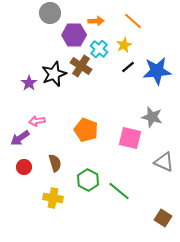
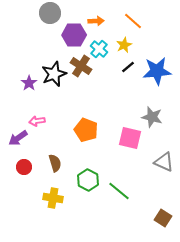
purple arrow: moved 2 px left
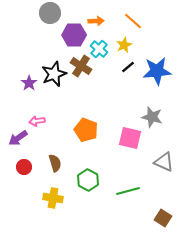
green line: moved 9 px right; rotated 55 degrees counterclockwise
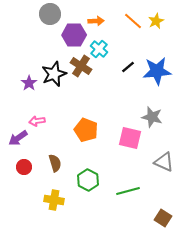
gray circle: moved 1 px down
yellow star: moved 32 px right, 24 px up
yellow cross: moved 1 px right, 2 px down
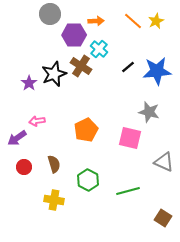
gray star: moved 3 px left, 5 px up
orange pentagon: rotated 25 degrees clockwise
purple arrow: moved 1 px left
brown semicircle: moved 1 px left, 1 px down
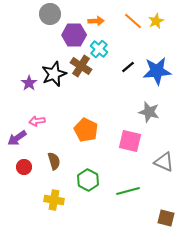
orange pentagon: rotated 20 degrees counterclockwise
pink square: moved 3 px down
brown semicircle: moved 3 px up
brown square: moved 3 px right; rotated 18 degrees counterclockwise
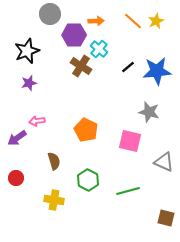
black star: moved 27 px left, 23 px up
purple star: rotated 21 degrees clockwise
red circle: moved 8 px left, 11 px down
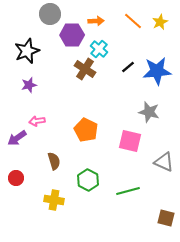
yellow star: moved 4 px right, 1 px down
purple hexagon: moved 2 px left
brown cross: moved 4 px right, 3 px down
purple star: moved 2 px down
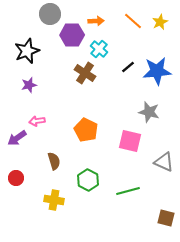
brown cross: moved 4 px down
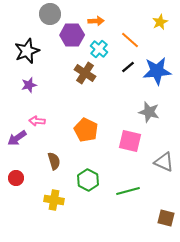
orange line: moved 3 px left, 19 px down
pink arrow: rotated 14 degrees clockwise
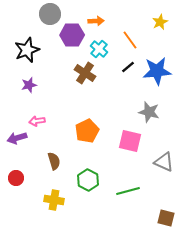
orange line: rotated 12 degrees clockwise
black star: moved 1 px up
pink arrow: rotated 14 degrees counterclockwise
orange pentagon: moved 1 px right, 1 px down; rotated 20 degrees clockwise
purple arrow: rotated 18 degrees clockwise
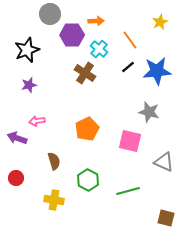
orange pentagon: moved 2 px up
purple arrow: rotated 36 degrees clockwise
